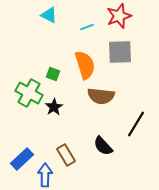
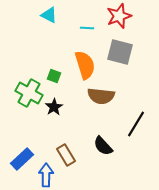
cyan line: moved 1 px down; rotated 24 degrees clockwise
gray square: rotated 16 degrees clockwise
green square: moved 1 px right, 2 px down
blue arrow: moved 1 px right
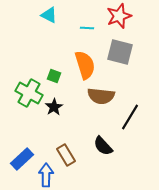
black line: moved 6 px left, 7 px up
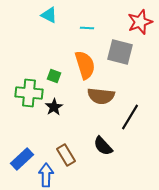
red star: moved 21 px right, 6 px down
green cross: rotated 24 degrees counterclockwise
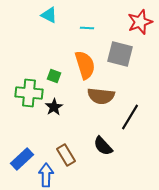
gray square: moved 2 px down
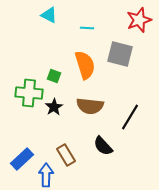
red star: moved 1 px left, 2 px up
brown semicircle: moved 11 px left, 10 px down
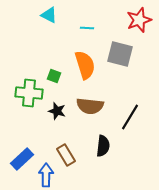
black star: moved 3 px right, 4 px down; rotated 24 degrees counterclockwise
black semicircle: rotated 130 degrees counterclockwise
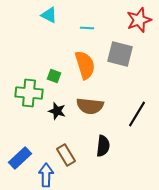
black line: moved 7 px right, 3 px up
blue rectangle: moved 2 px left, 1 px up
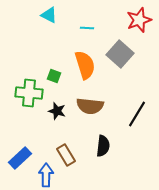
gray square: rotated 28 degrees clockwise
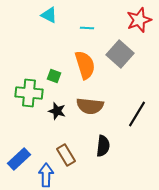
blue rectangle: moved 1 px left, 1 px down
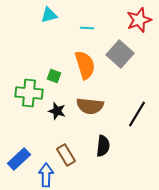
cyan triangle: rotated 42 degrees counterclockwise
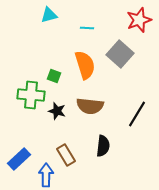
green cross: moved 2 px right, 2 px down
